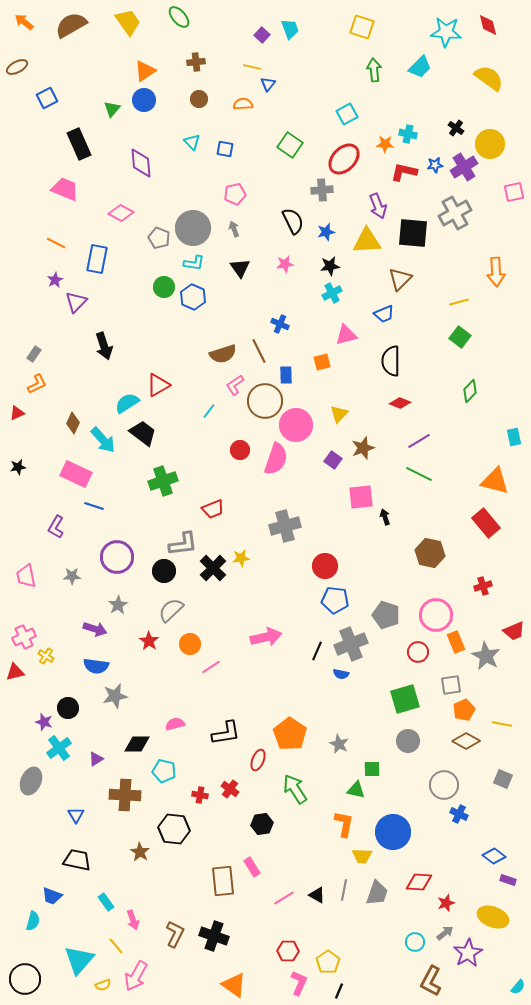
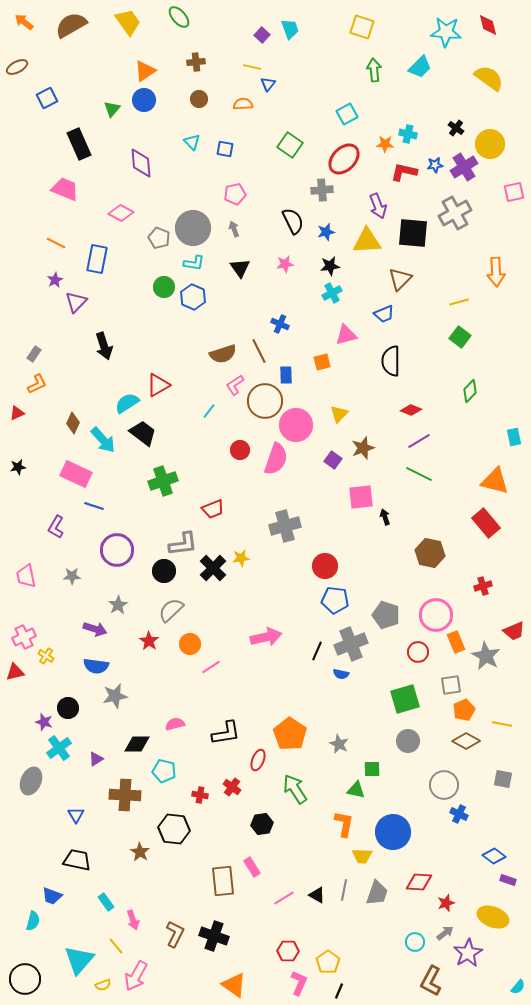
red diamond at (400, 403): moved 11 px right, 7 px down
purple circle at (117, 557): moved 7 px up
gray square at (503, 779): rotated 12 degrees counterclockwise
red cross at (230, 789): moved 2 px right, 2 px up
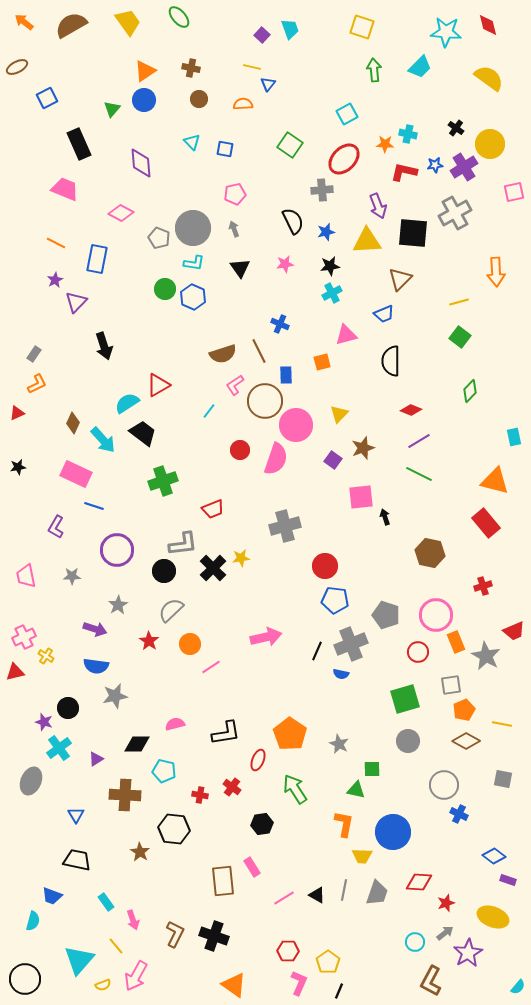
brown cross at (196, 62): moved 5 px left, 6 px down; rotated 18 degrees clockwise
green circle at (164, 287): moved 1 px right, 2 px down
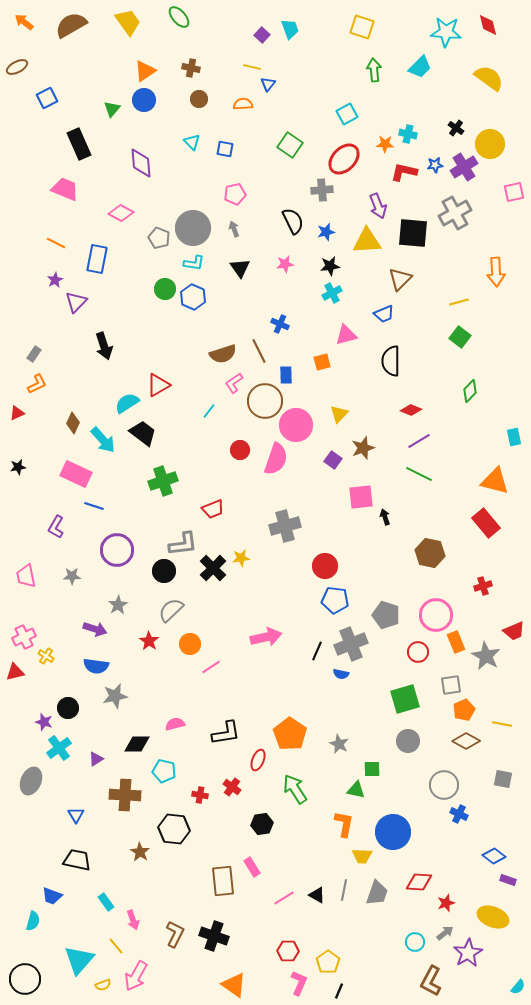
pink L-shape at (235, 385): moved 1 px left, 2 px up
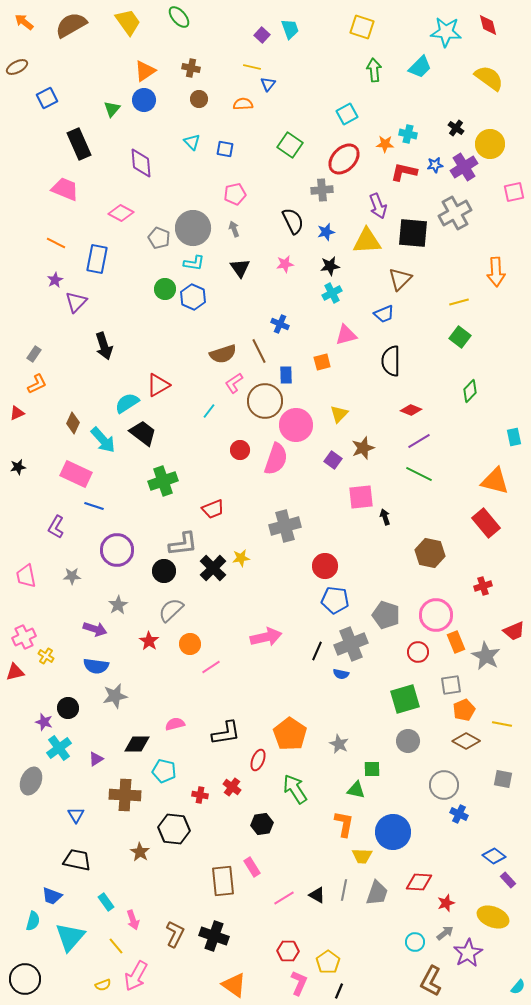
purple rectangle at (508, 880): rotated 28 degrees clockwise
cyan triangle at (79, 960): moved 9 px left, 23 px up
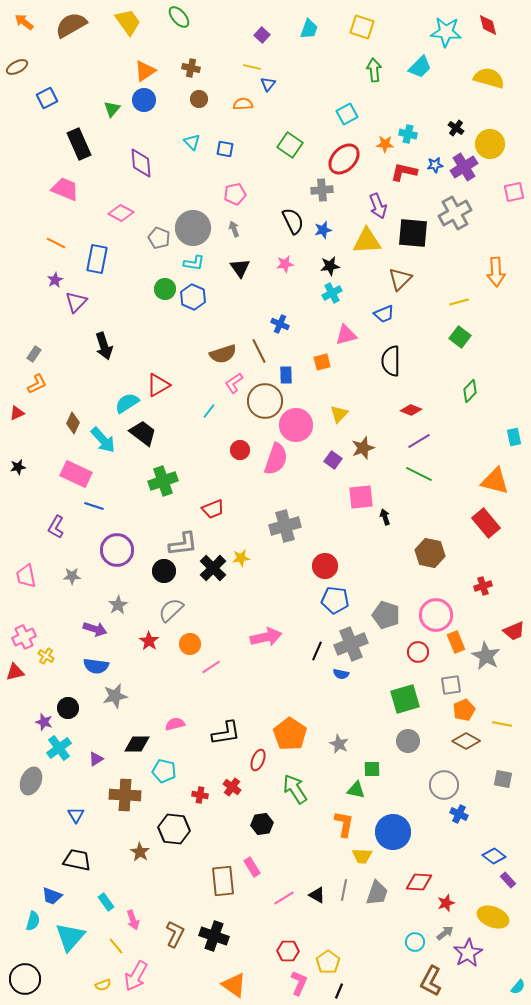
cyan trapezoid at (290, 29): moved 19 px right; rotated 40 degrees clockwise
yellow semicircle at (489, 78): rotated 20 degrees counterclockwise
blue star at (326, 232): moved 3 px left, 2 px up
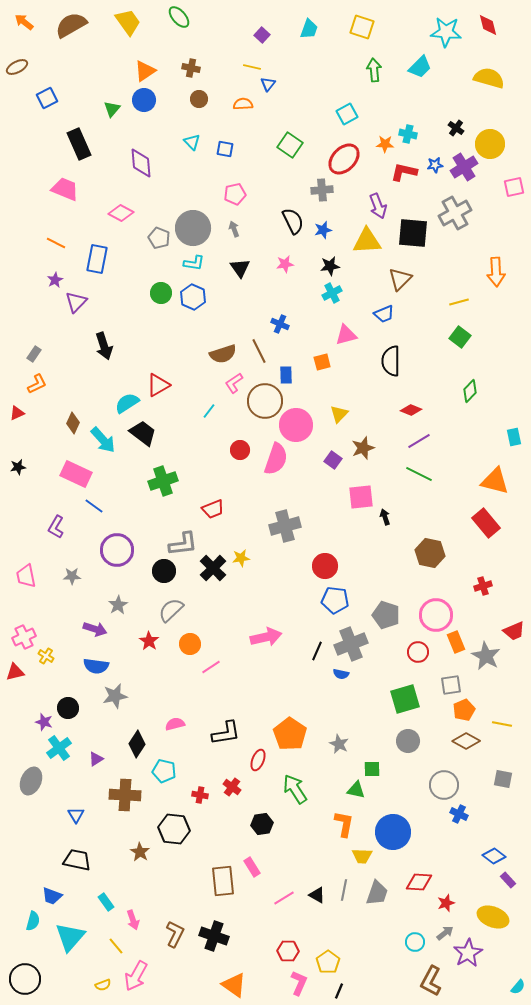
pink square at (514, 192): moved 5 px up
green circle at (165, 289): moved 4 px left, 4 px down
blue line at (94, 506): rotated 18 degrees clockwise
black diamond at (137, 744): rotated 56 degrees counterclockwise
